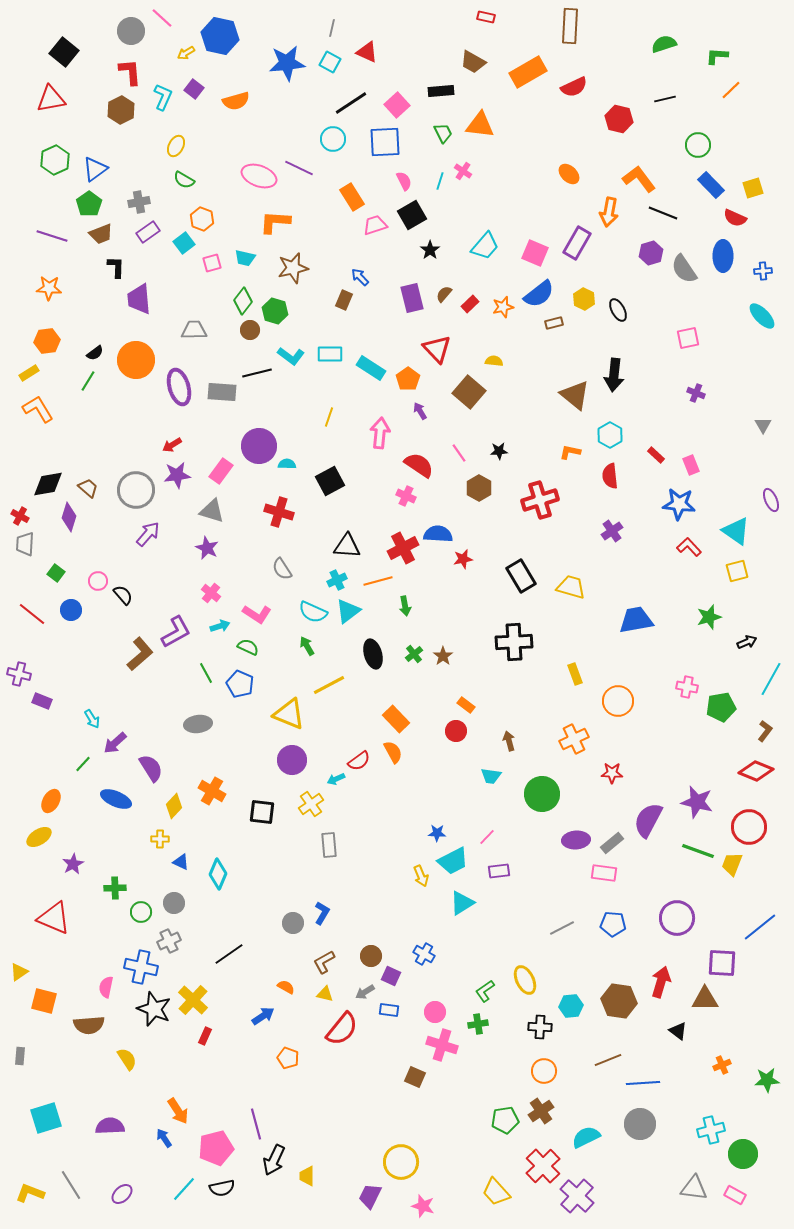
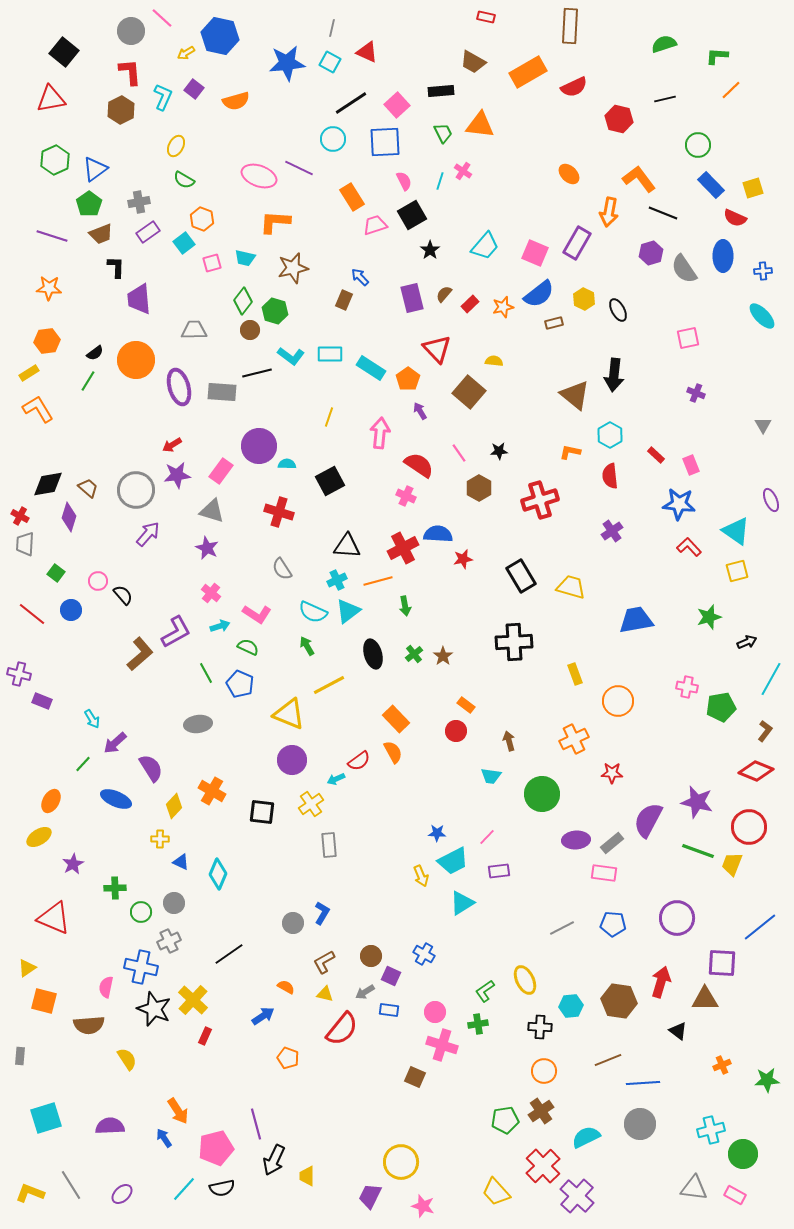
yellow triangle at (19, 972): moved 8 px right, 4 px up
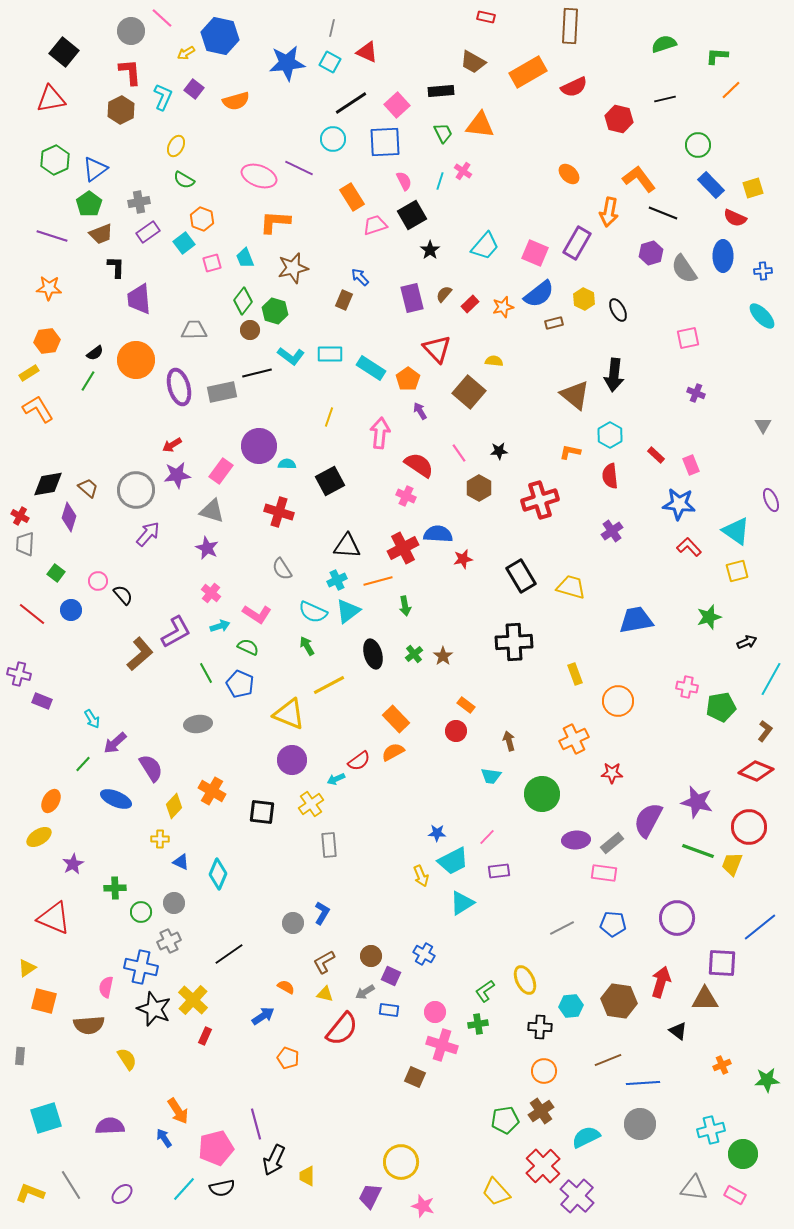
cyan trapezoid at (245, 258): rotated 55 degrees clockwise
gray rectangle at (222, 392): rotated 16 degrees counterclockwise
orange semicircle at (393, 752): rotated 90 degrees counterclockwise
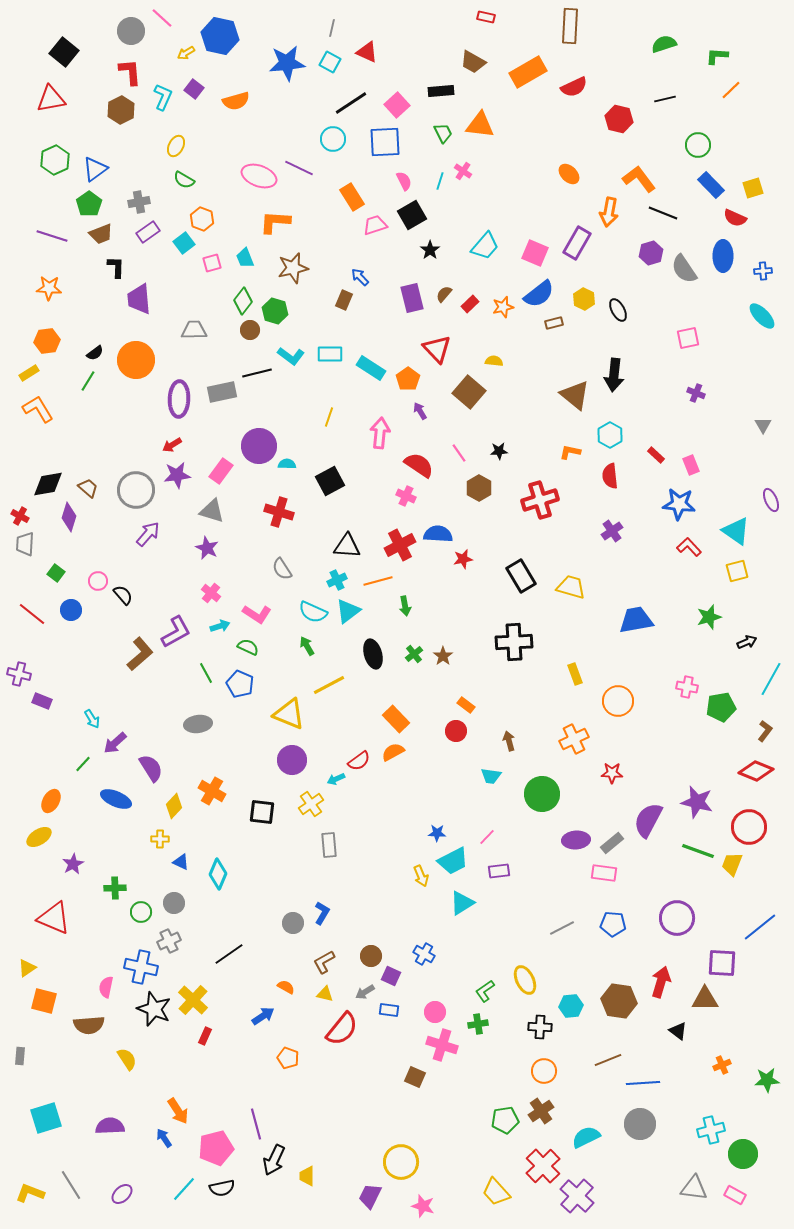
purple ellipse at (179, 387): moved 12 px down; rotated 18 degrees clockwise
red cross at (403, 548): moved 3 px left, 3 px up
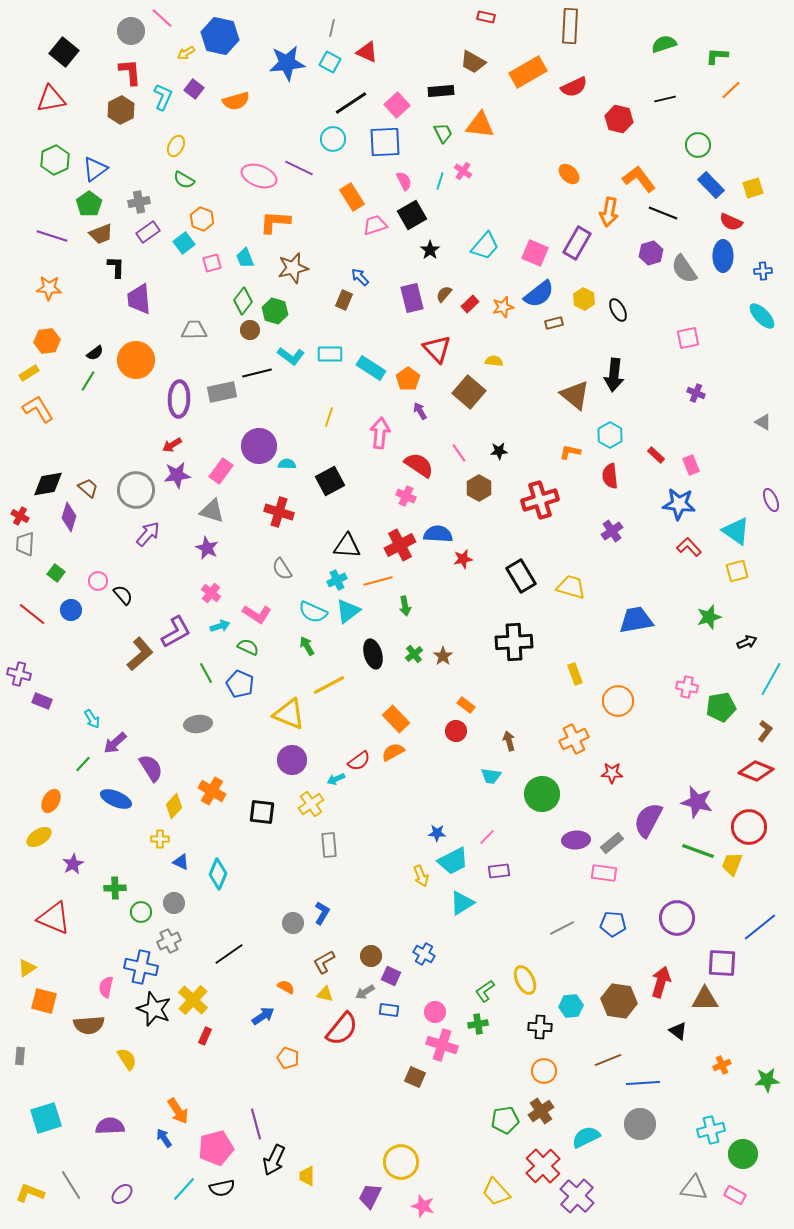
red semicircle at (735, 218): moved 4 px left, 4 px down
gray triangle at (763, 425): moved 3 px up; rotated 30 degrees counterclockwise
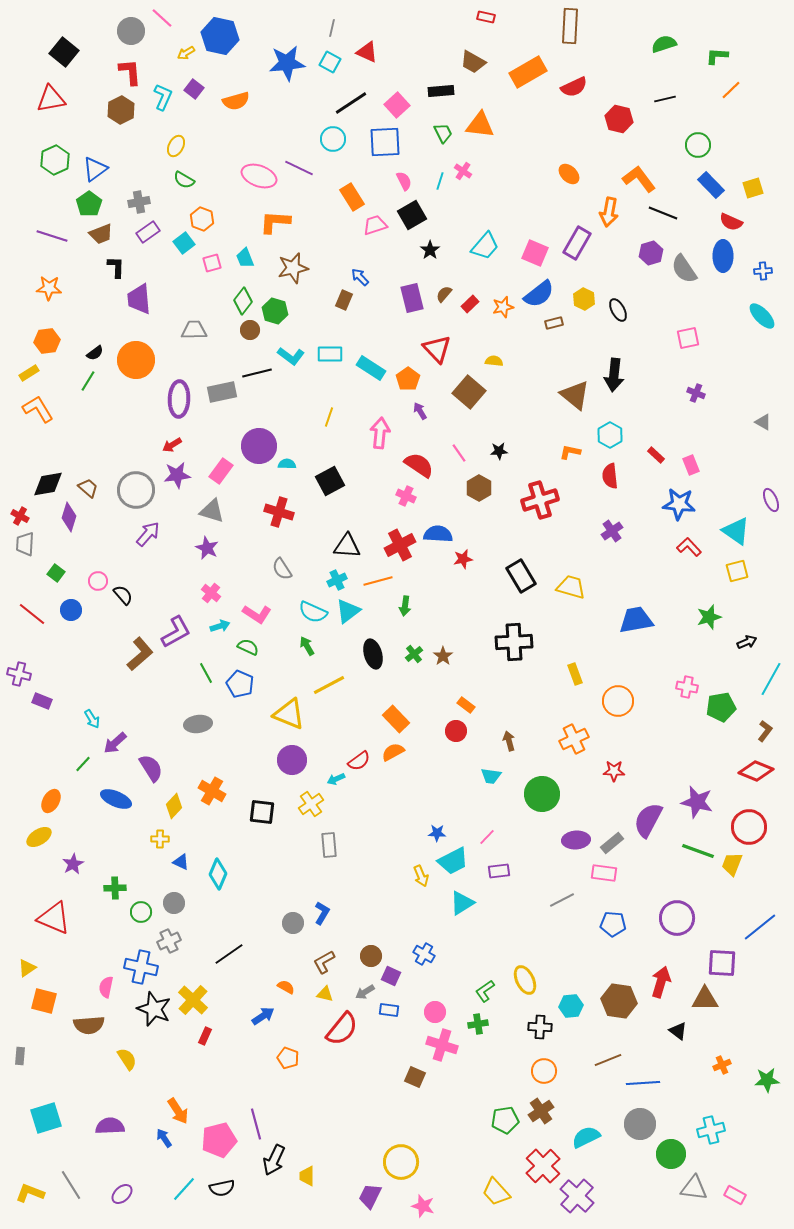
green arrow at (405, 606): rotated 18 degrees clockwise
red star at (612, 773): moved 2 px right, 2 px up
gray line at (562, 928): moved 28 px up
pink pentagon at (216, 1148): moved 3 px right, 8 px up
green circle at (743, 1154): moved 72 px left
